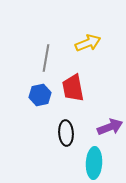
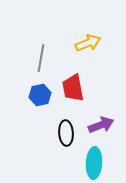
gray line: moved 5 px left
purple arrow: moved 9 px left, 2 px up
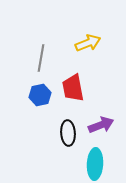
black ellipse: moved 2 px right
cyan ellipse: moved 1 px right, 1 px down
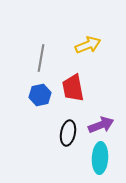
yellow arrow: moved 2 px down
black ellipse: rotated 15 degrees clockwise
cyan ellipse: moved 5 px right, 6 px up
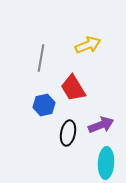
red trapezoid: rotated 20 degrees counterclockwise
blue hexagon: moved 4 px right, 10 px down
cyan ellipse: moved 6 px right, 5 px down
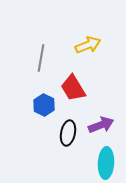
blue hexagon: rotated 20 degrees counterclockwise
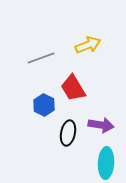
gray line: rotated 60 degrees clockwise
purple arrow: rotated 30 degrees clockwise
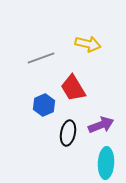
yellow arrow: moved 1 px up; rotated 35 degrees clockwise
blue hexagon: rotated 10 degrees clockwise
purple arrow: rotated 30 degrees counterclockwise
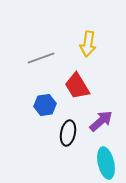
yellow arrow: rotated 85 degrees clockwise
red trapezoid: moved 4 px right, 2 px up
blue hexagon: moved 1 px right; rotated 15 degrees clockwise
purple arrow: moved 4 px up; rotated 20 degrees counterclockwise
cyan ellipse: rotated 16 degrees counterclockwise
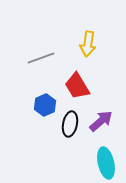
blue hexagon: rotated 15 degrees counterclockwise
black ellipse: moved 2 px right, 9 px up
